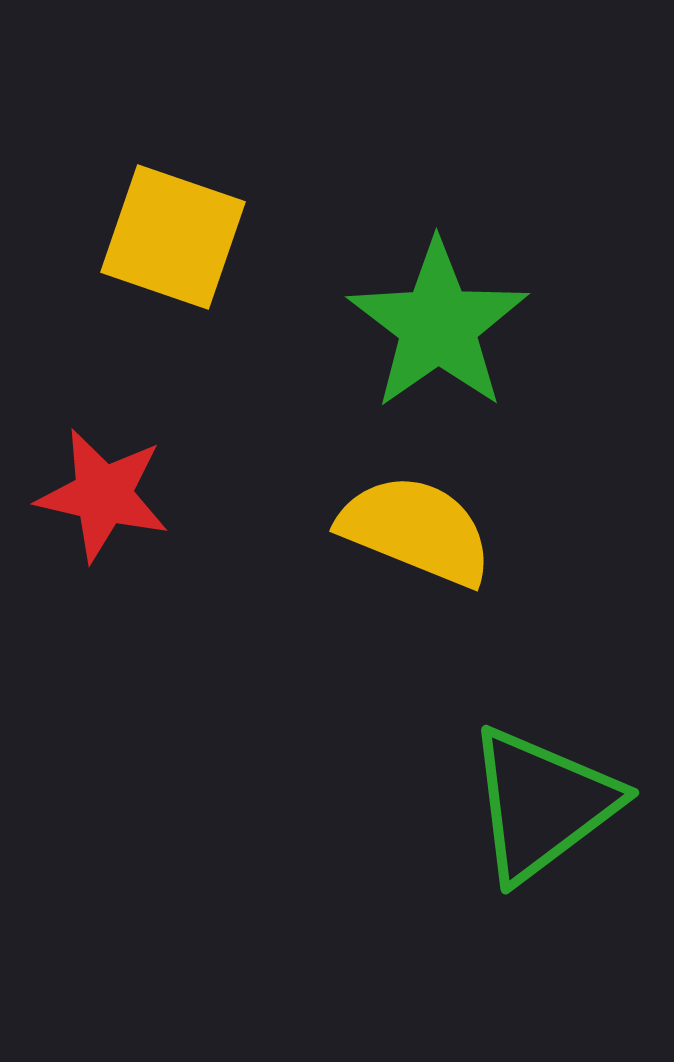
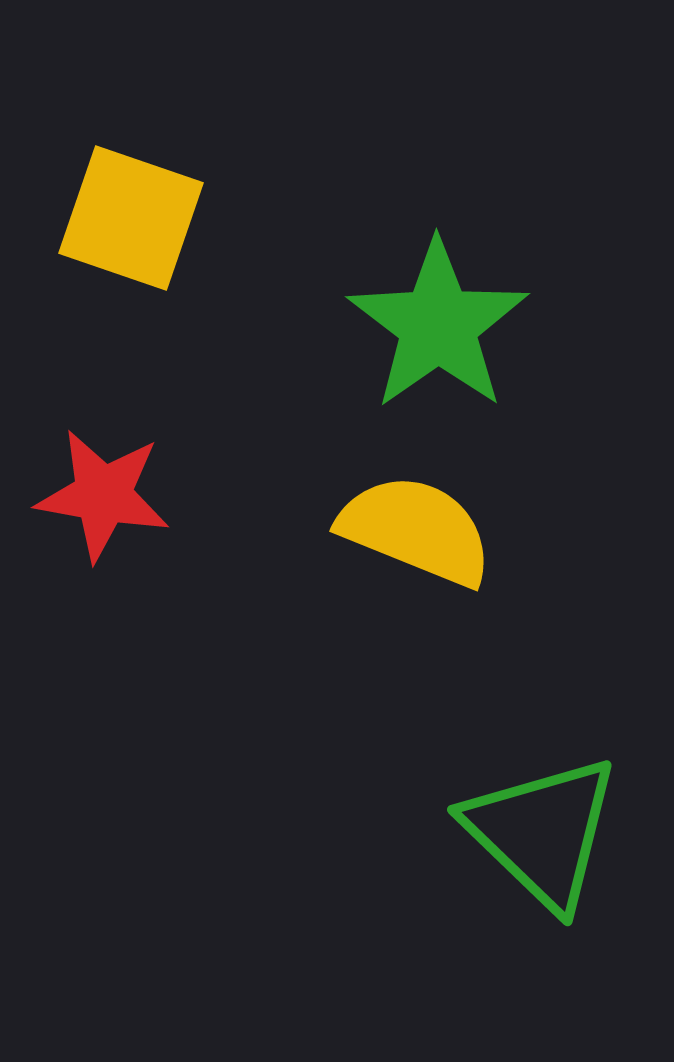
yellow square: moved 42 px left, 19 px up
red star: rotated 3 degrees counterclockwise
green triangle: moved 28 px down; rotated 39 degrees counterclockwise
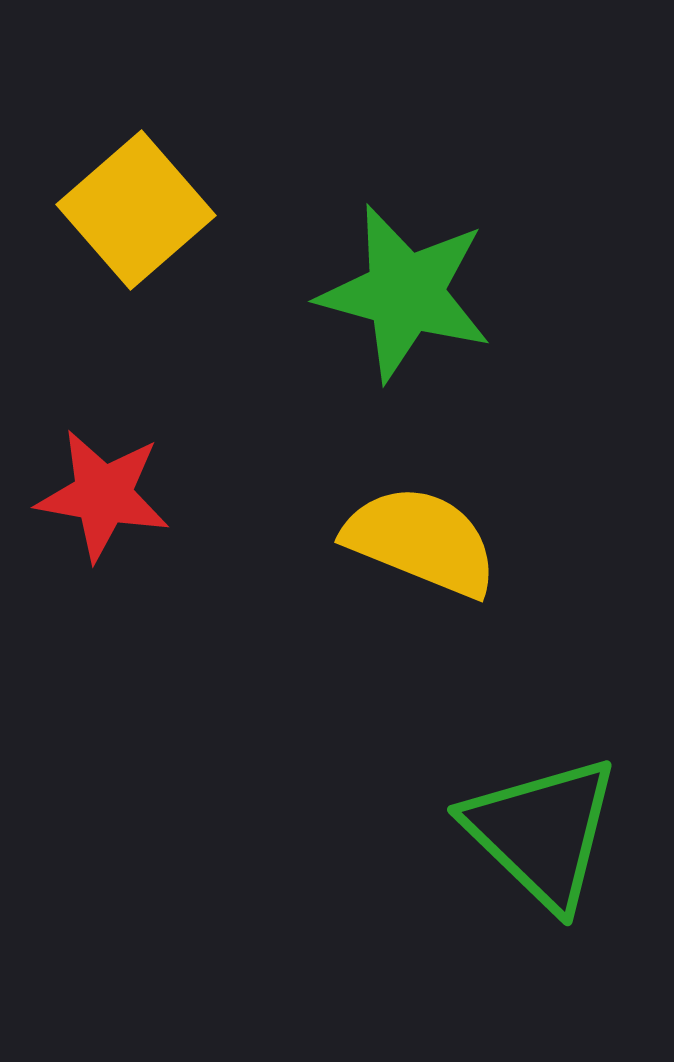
yellow square: moved 5 px right, 8 px up; rotated 30 degrees clockwise
green star: moved 33 px left, 32 px up; rotated 22 degrees counterclockwise
yellow semicircle: moved 5 px right, 11 px down
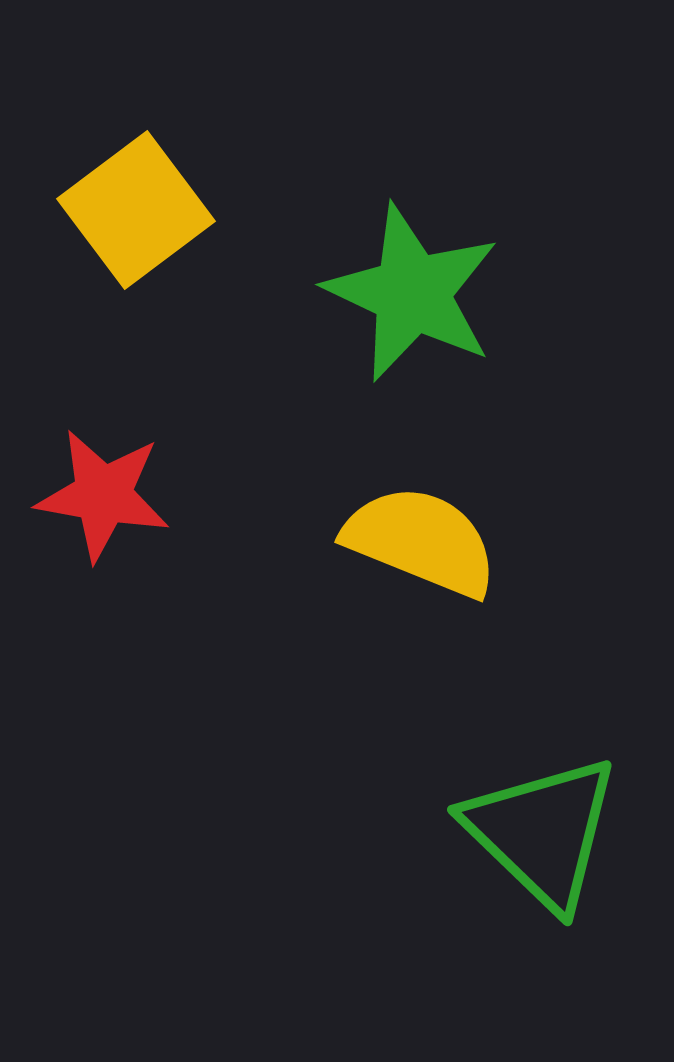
yellow square: rotated 4 degrees clockwise
green star: moved 7 px right; rotated 10 degrees clockwise
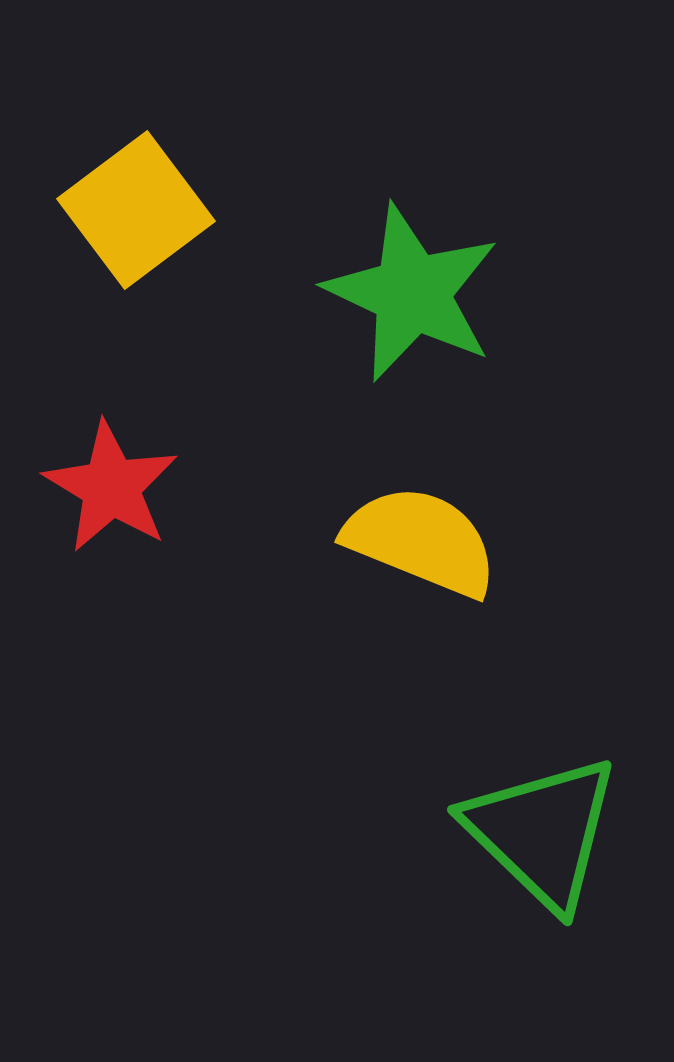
red star: moved 8 px right, 8 px up; rotated 21 degrees clockwise
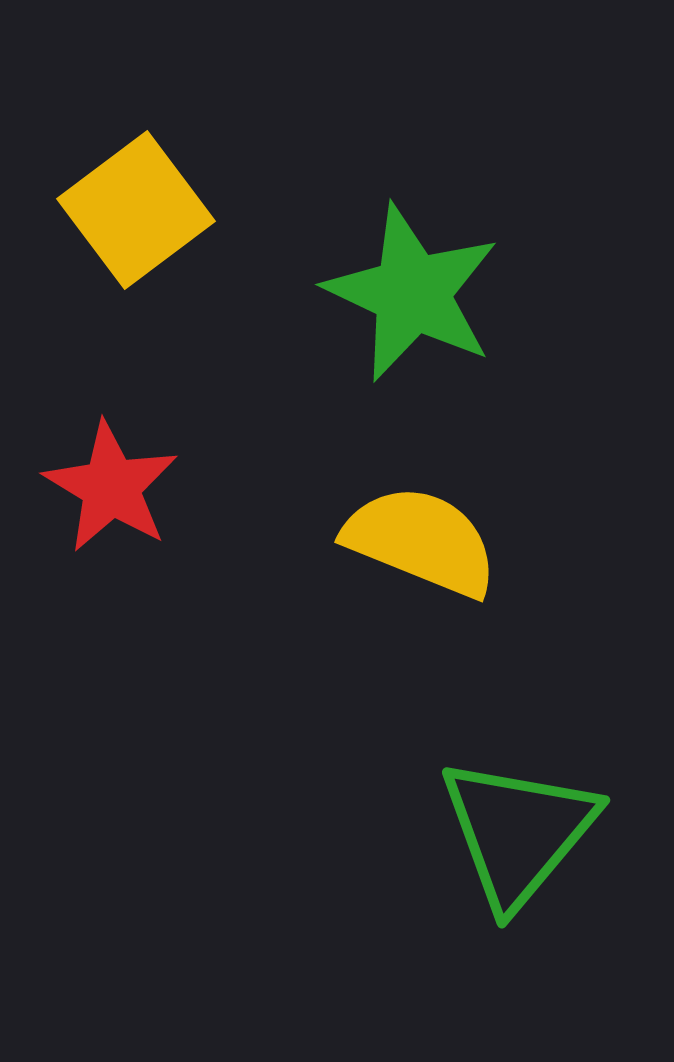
green triangle: moved 24 px left; rotated 26 degrees clockwise
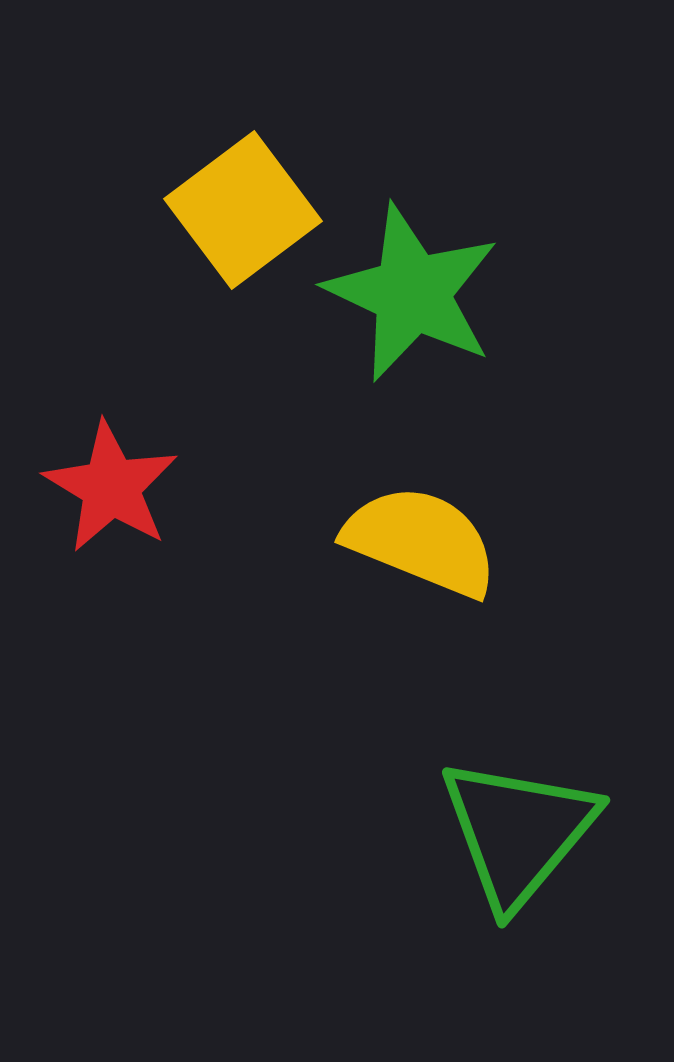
yellow square: moved 107 px right
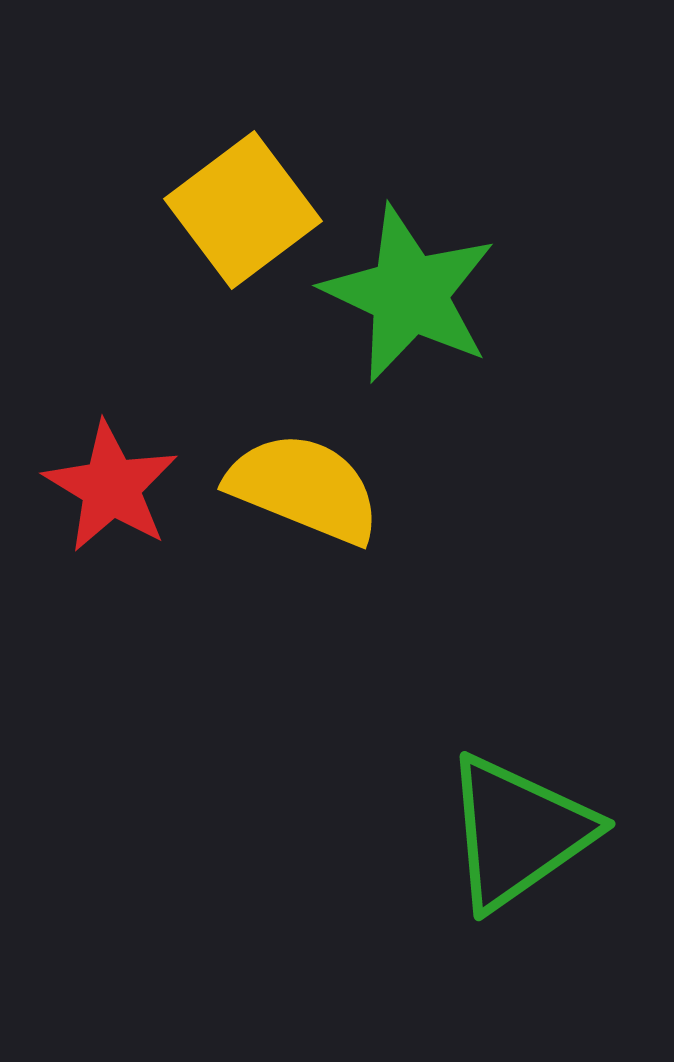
green star: moved 3 px left, 1 px down
yellow semicircle: moved 117 px left, 53 px up
green triangle: rotated 15 degrees clockwise
